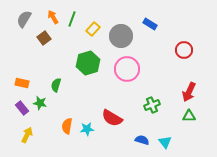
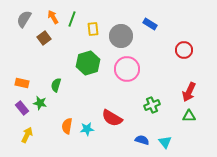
yellow rectangle: rotated 48 degrees counterclockwise
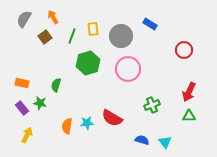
green line: moved 17 px down
brown square: moved 1 px right, 1 px up
pink circle: moved 1 px right
cyan star: moved 6 px up
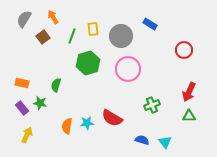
brown square: moved 2 px left
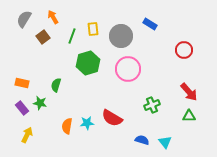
red arrow: rotated 66 degrees counterclockwise
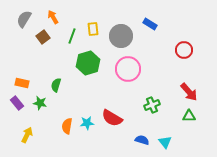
purple rectangle: moved 5 px left, 5 px up
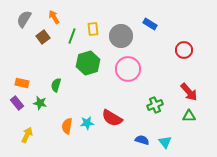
orange arrow: moved 1 px right
green cross: moved 3 px right
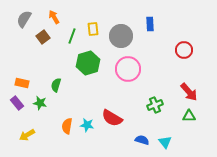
blue rectangle: rotated 56 degrees clockwise
cyan star: moved 2 px down; rotated 16 degrees clockwise
yellow arrow: rotated 147 degrees counterclockwise
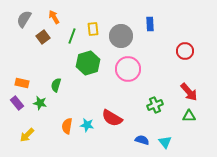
red circle: moved 1 px right, 1 px down
yellow arrow: rotated 14 degrees counterclockwise
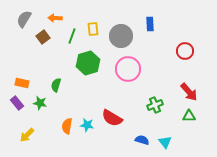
orange arrow: moved 1 px right, 1 px down; rotated 56 degrees counterclockwise
